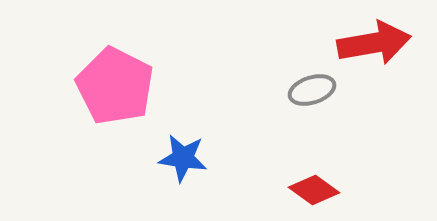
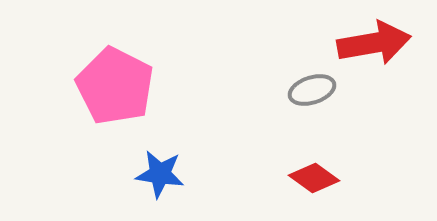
blue star: moved 23 px left, 16 px down
red diamond: moved 12 px up
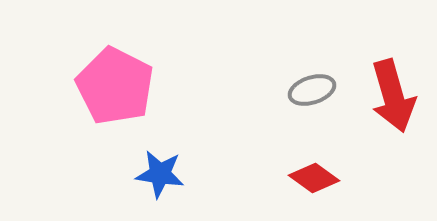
red arrow: moved 19 px right, 53 px down; rotated 84 degrees clockwise
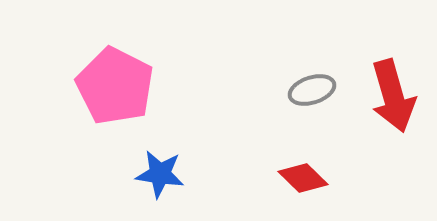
red diamond: moved 11 px left; rotated 9 degrees clockwise
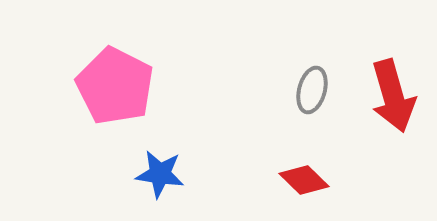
gray ellipse: rotated 57 degrees counterclockwise
red diamond: moved 1 px right, 2 px down
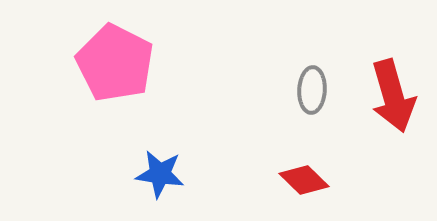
pink pentagon: moved 23 px up
gray ellipse: rotated 12 degrees counterclockwise
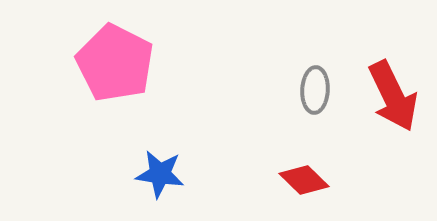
gray ellipse: moved 3 px right
red arrow: rotated 10 degrees counterclockwise
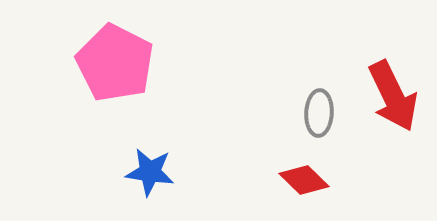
gray ellipse: moved 4 px right, 23 px down
blue star: moved 10 px left, 2 px up
